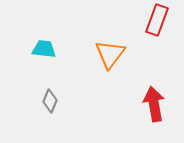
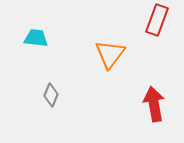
cyan trapezoid: moved 8 px left, 11 px up
gray diamond: moved 1 px right, 6 px up
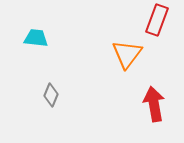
orange triangle: moved 17 px right
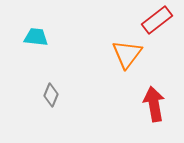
red rectangle: rotated 32 degrees clockwise
cyan trapezoid: moved 1 px up
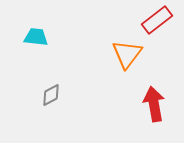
gray diamond: rotated 40 degrees clockwise
